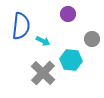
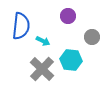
purple circle: moved 2 px down
gray circle: moved 2 px up
gray cross: moved 1 px left, 4 px up
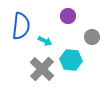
cyan arrow: moved 2 px right
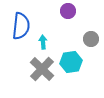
purple circle: moved 5 px up
gray circle: moved 1 px left, 2 px down
cyan arrow: moved 2 px left, 1 px down; rotated 120 degrees counterclockwise
cyan hexagon: moved 2 px down; rotated 15 degrees counterclockwise
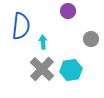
cyan hexagon: moved 8 px down
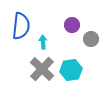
purple circle: moved 4 px right, 14 px down
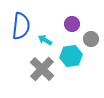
purple circle: moved 1 px up
cyan arrow: moved 2 px right, 2 px up; rotated 56 degrees counterclockwise
cyan hexagon: moved 14 px up
